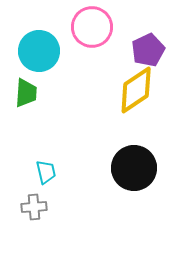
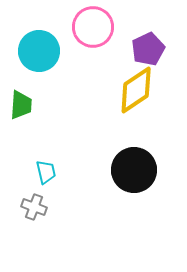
pink circle: moved 1 px right
purple pentagon: moved 1 px up
green trapezoid: moved 5 px left, 12 px down
black circle: moved 2 px down
gray cross: rotated 25 degrees clockwise
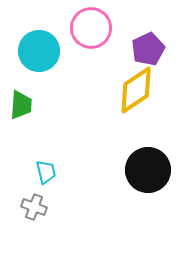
pink circle: moved 2 px left, 1 px down
black circle: moved 14 px right
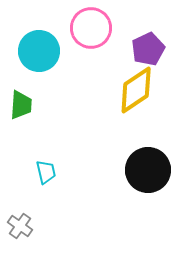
gray cross: moved 14 px left, 19 px down; rotated 15 degrees clockwise
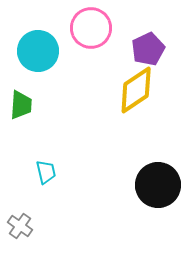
cyan circle: moved 1 px left
black circle: moved 10 px right, 15 px down
